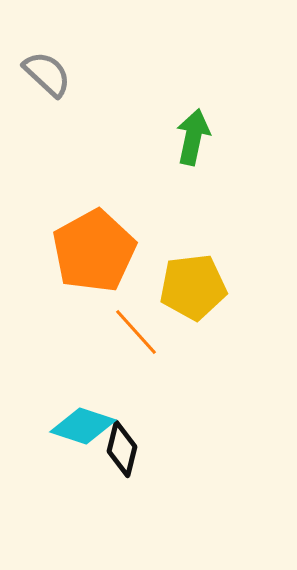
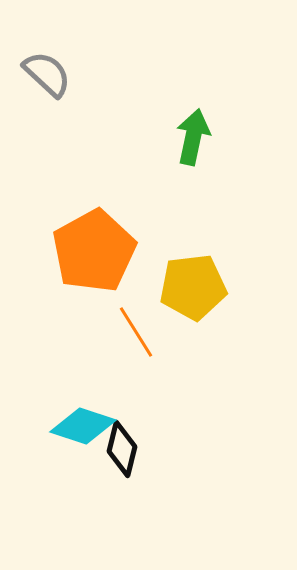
orange line: rotated 10 degrees clockwise
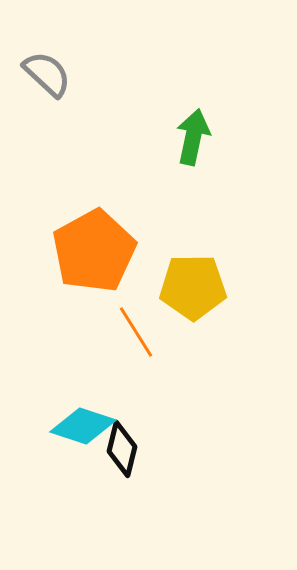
yellow pentagon: rotated 6 degrees clockwise
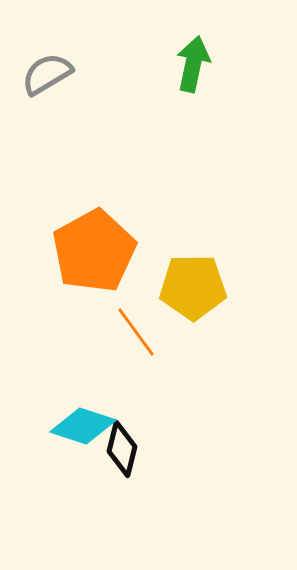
gray semicircle: rotated 74 degrees counterclockwise
green arrow: moved 73 px up
orange line: rotated 4 degrees counterclockwise
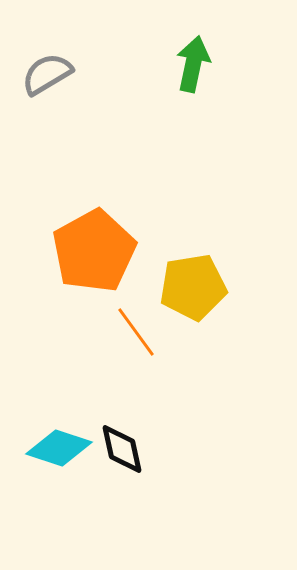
yellow pentagon: rotated 8 degrees counterclockwise
cyan diamond: moved 24 px left, 22 px down
black diamond: rotated 26 degrees counterclockwise
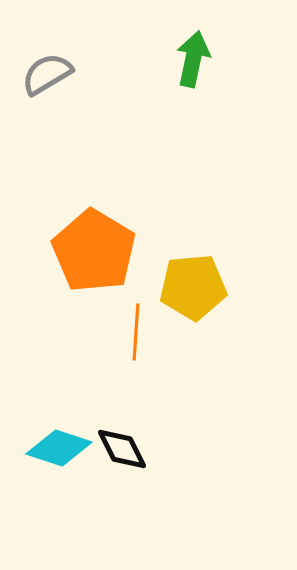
green arrow: moved 5 px up
orange pentagon: rotated 12 degrees counterclockwise
yellow pentagon: rotated 4 degrees clockwise
orange line: rotated 40 degrees clockwise
black diamond: rotated 14 degrees counterclockwise
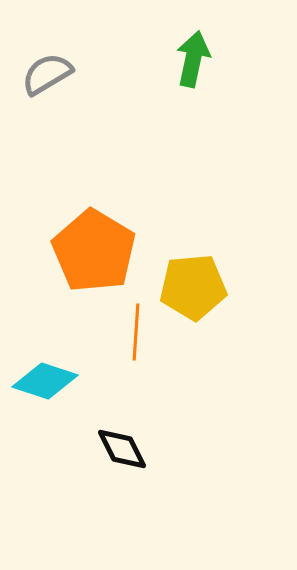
cyan diamond: moved 14 px left, 67 px up
